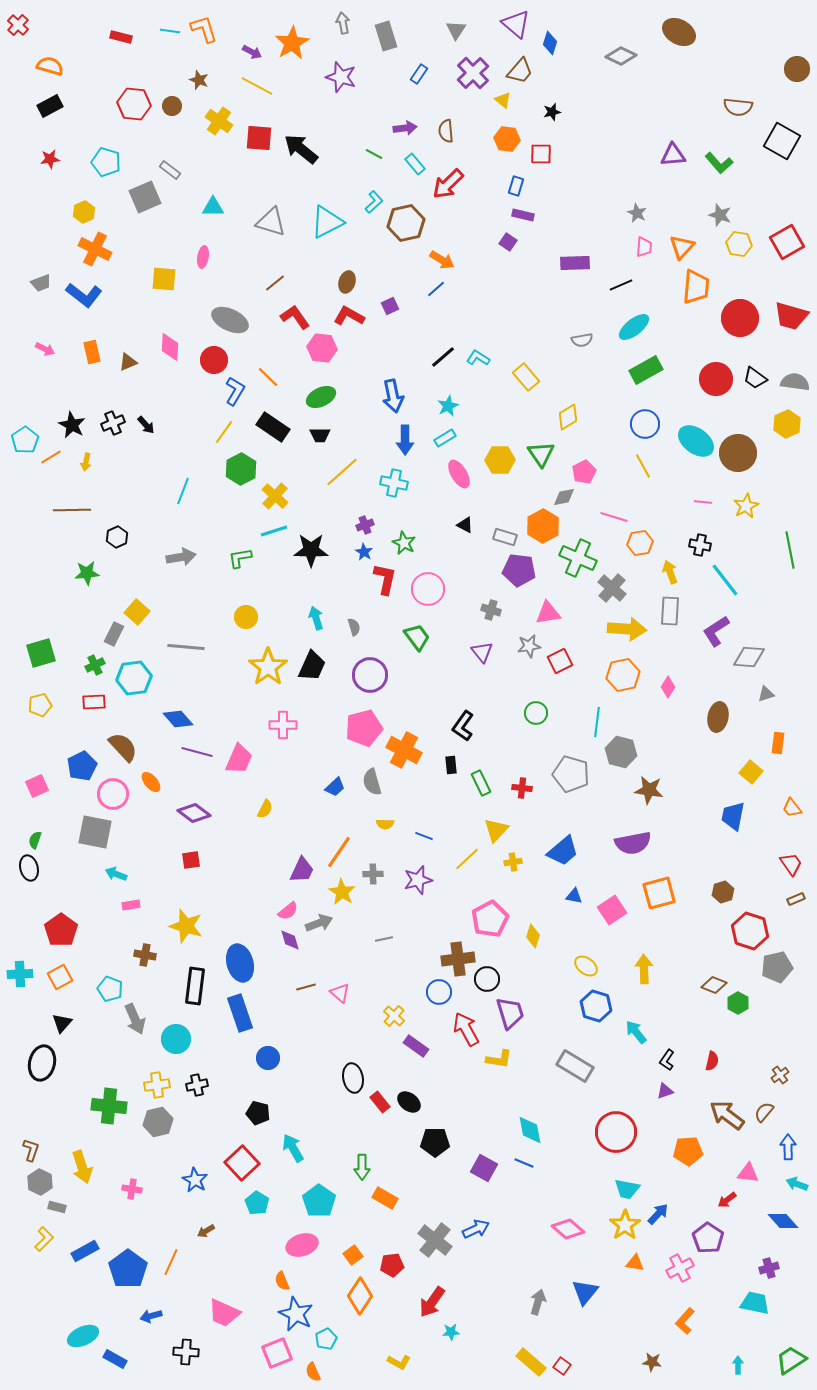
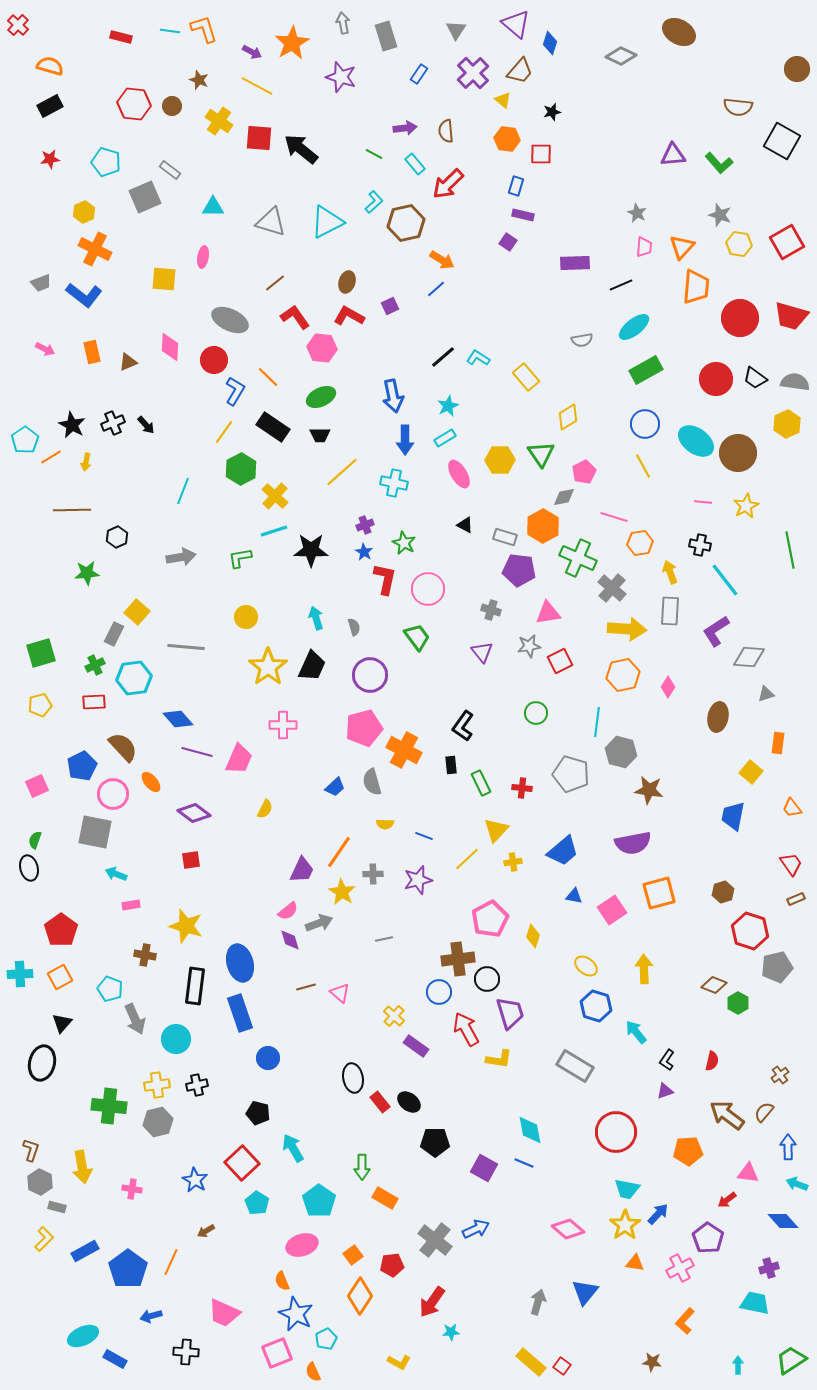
yellow arrow at (82, 1167): rotated 8 degrees clockwise
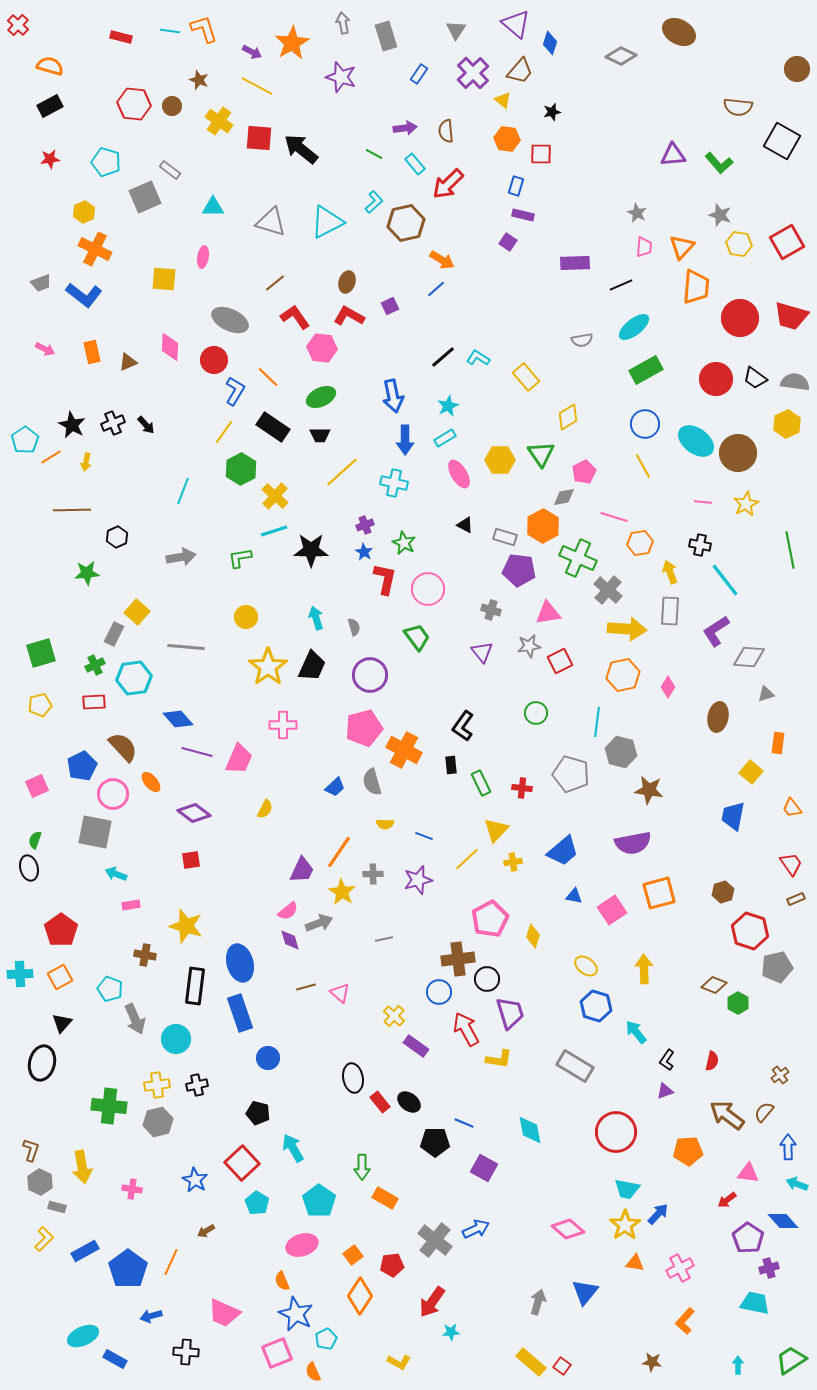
yellow star at (746, 506): moved 2 px up
gray cross at (612, 588): moved 4 px left, 2 px down
blue line at (524, 1163): moved 60 px left, 40 px up
purple pentagon at (708, 1238): moved 40 px right
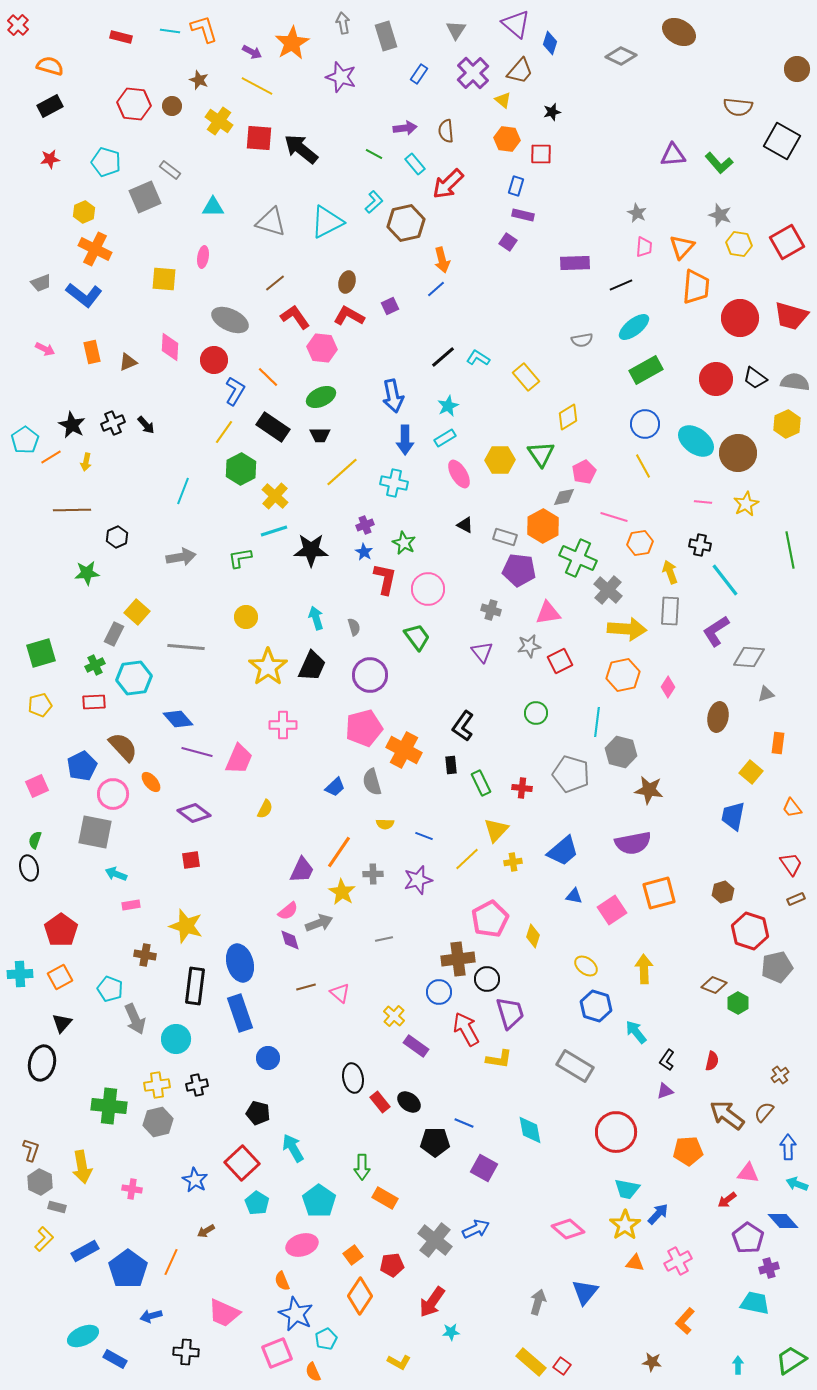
orange arrow at (442, 260): rotated 45 degrees clockwise
pink cross at (680, 1268): moved 2 px left, 7 px up
